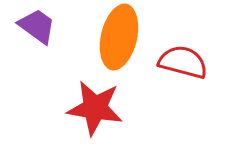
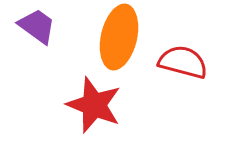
red star: moved 1 px left, 3 px up; rotated 12 degrees clockwise
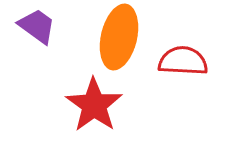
red semicircle: moved 1 px up; rotated 12 degrees counterclockwise
red star: rotated 14 degrees clockwise
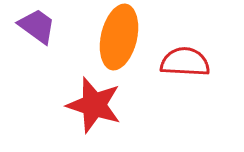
red semicircle: moved 2 px right, 1 px down
red star: rotated 18 degrees counterclockwise
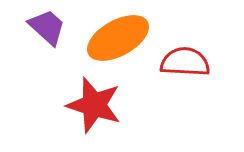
purple trapezoid: moved 10 px right, 1 px down; rotated 6 degrees clockwise
orange ellipse: moved 1 px left, 1 px down; rotated 48 degrees clockwise
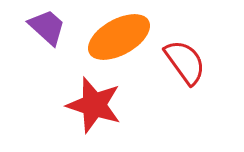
orange ellipse: moved 1 px right, 1 px up
red semicircle: rotated 51 degrees clockwise
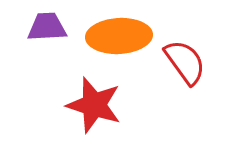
purple trapezoid: rotated 45 degrees counterclockwise
orange ellipse: moved 1 px up; rotated 26 degrees clockwise
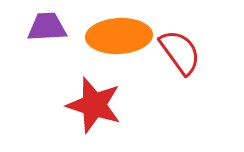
red semicircle: moved 5 px left, 10 px up
